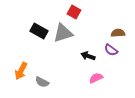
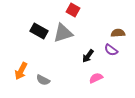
red square: moved 1 px left, 2 px up
black arrow: rotated 72 degrees counterclockwise
gray semicircle: moved 1 px right, 2 px up
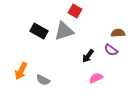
red square: moved 2 px right, 1 px down
gray triangle: moved 1 px right, 2 px up
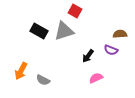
brown semicircle: moved 2 px right, 1 px down
purple semicircle: rotated 16 degrees counterclockwise
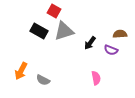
red square: moved 21 px left
black arrow: moved 2 px right, 13 px up
pink semicircle: rotated 104 degrees clockwise
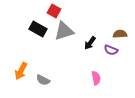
black rectangle: moved 1 px left, 2 px up
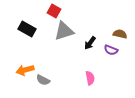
black rectangle: moved 11 px left
brown semicircle: rotated 16 degrees clockwise
orange arrow: moved 4 px right, 1 px up; rotated 48 degrees clockwise
pink semicircle: moved 6 px left
